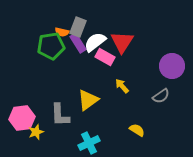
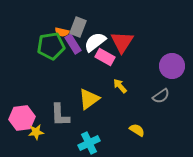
purple rectangle: moved 5 px left, 1 px down
yellow arrow: moved 2 px left
yellow triangle: moved 1 px right, 1 px up
yellow star: rotated 14 degrees clockwise
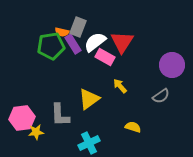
purple circle: moved 1 px up
yellow semicircle: moved 4 px left, 3 px up; rotated 14 degrees counterclockwise
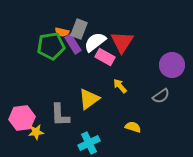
gray rectangle: moved 1 px right, 2 px down
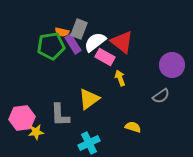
red triangle: rotated 25 degrees counterclockwise
yellow arrow: moved 8 px up; rotated 21 degrees clockwise
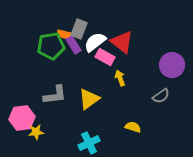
orange semicircle: moved 2 px right, 2 px down
gray L-shape: moved 5 px left, 20 px up; rotated 95 degrees counterclockwise
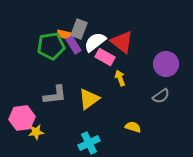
purple circle: moved 6 px left, 1 px up
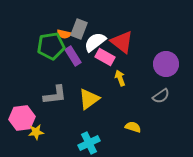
purple rectangle: moved 12 px down
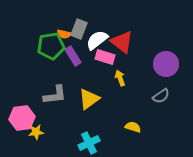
white semicircle: moved 2 px right, 2 px up
pink rectangle: rotated 12 degrees counterclockwise
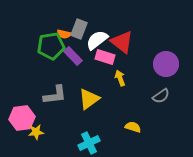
purple rectangle: rotated 12 degrees counterclockwise
